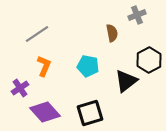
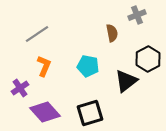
black hexagon: moved 1 px left, 1 px up
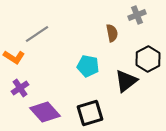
orange L-shape: moved 30 px left, 9 px up; rotated 100 degrees clockwise
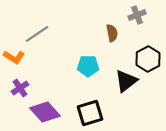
cyan pentagon: rotated 10 degrees counterclockwise
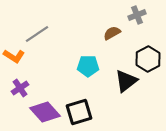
brown semicircle: rotated 108 degrees counterclockwise
orange L-shape: moved 1 px up
black square: moved 11 px left, 1 px up
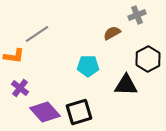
orange L-shape: rotated 25 degrees counterclockwise
black triangle: moved 4 px down; rotated 40 degrees clockwise
purple cross: rotated 18 degrees counterclockwise
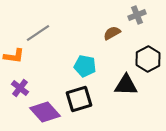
gray line: moved 1 px right, 1 px up
cyan pentagon: moved 3 px left; rotated 10 degrees clockwise
black square: moved 13 px up
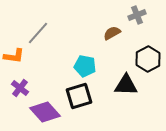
gray line: rotated 15 degrees counterclockwise
black square: moved 3 px up
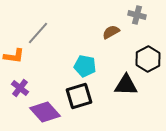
gray cross: rotated 36 degrees clockwise
brown semicircle: moved 1 px left, 1 px up
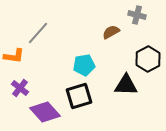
cyan pentagon: moved 1 px left, 1 px up; rotated 20 degrees counterclockwise
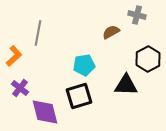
gray line: rotated 30 degrees counterclockwise
orange L-shape: rotated 50 degrees counterclockwise
purple diamond: rotated 28 degrees clockwise
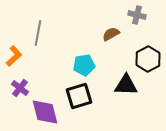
brown semicircle: moved 2 px down
